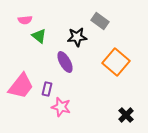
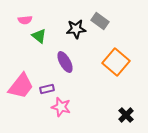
black star: moved 1 px left, 8 px up
purple rectangle: rotated 64 degrees clockwise
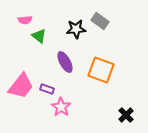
orange square: moved 15 px left, 8 px down; rotated 20 degrees counterclockwise
purple rectangle: rotated 32 degrees clockwise
pink star: rotated 18 degrees clockwise
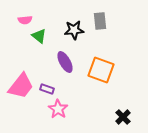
gray rectangle: rotated 48 degrees clockwise
black star: moved 2 px left, 1 px down
pink star: moved 3 px left, 2 px down
black cross: moved 3 px left, 2 px down
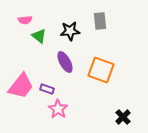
black star: moved 4 px left, 1 px down
